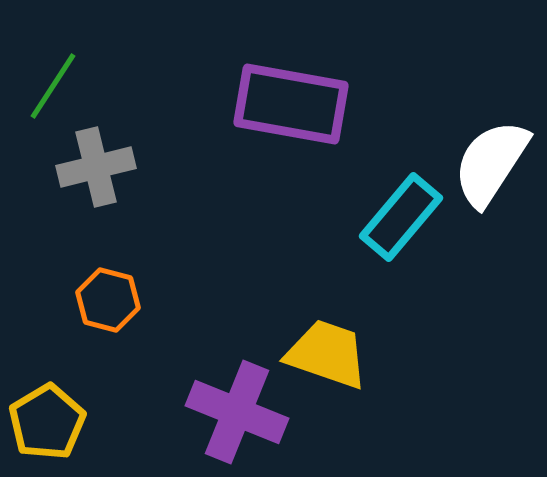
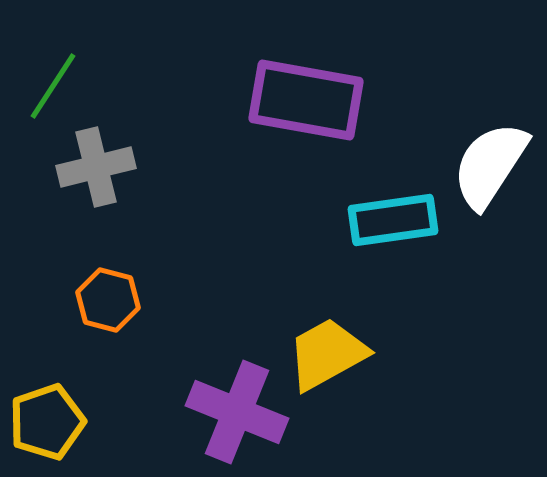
purple rectangle: moved 15 px right, 4 px up
white semicircle: moved 1 px left, 2 px down
cyan rectangle: moved 8 px left, 3 px down; rotated 42 degrees clockwise
yellow trapezoid: rotated 48 degrees counterclockwise
yellow pentagon: rotated 12 degrees clockwise
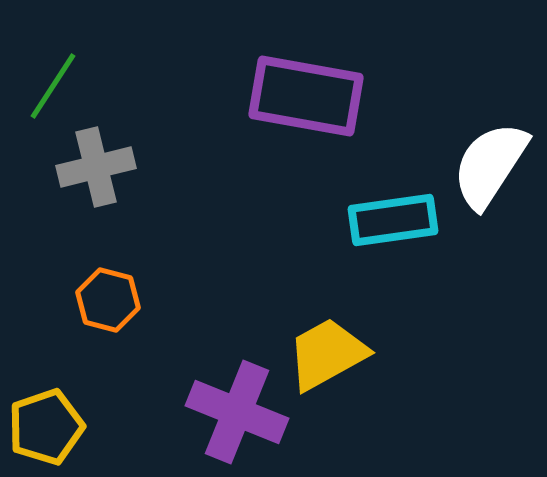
purple rectangle: moved 4 px up
yellow pentagon: moved 1 px left, 5 px down
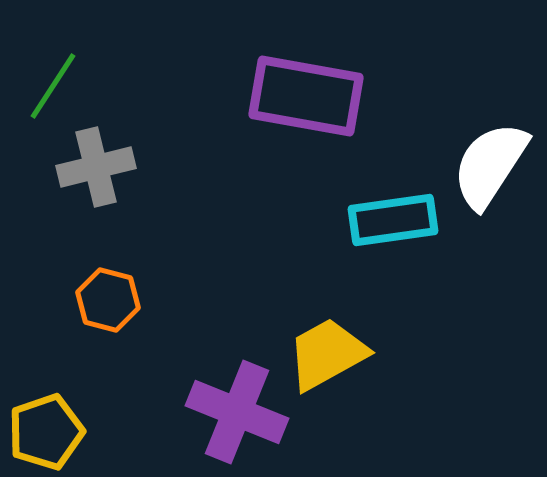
yellow pentagon: moved 5 px down
